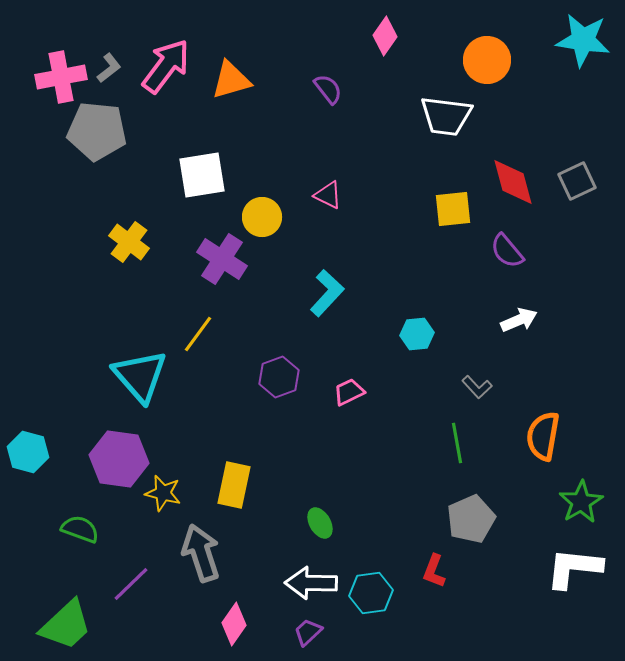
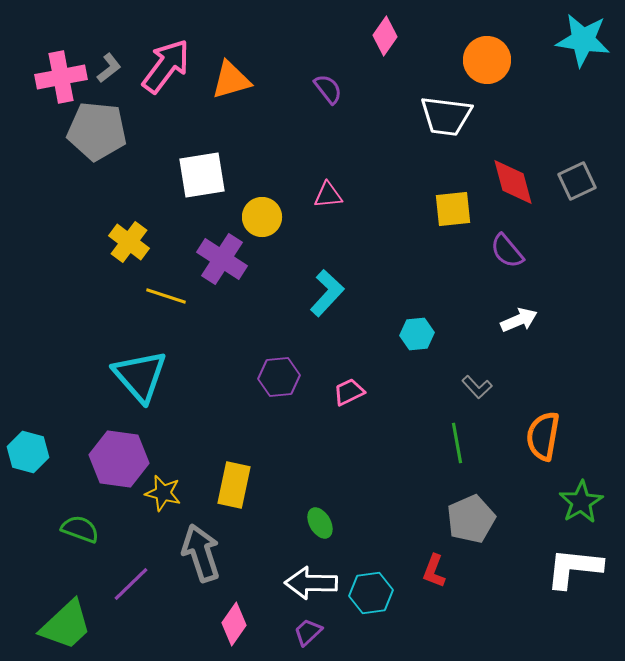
pink triangle at (328, 195): rotated 32 degrees counterclockwise
yellow line at (198, 334): moved 32 px left, 38 px up; rotated 72 degrees clockwise
purple hexagon at (279, 377): rotated 15 degrees clockwise
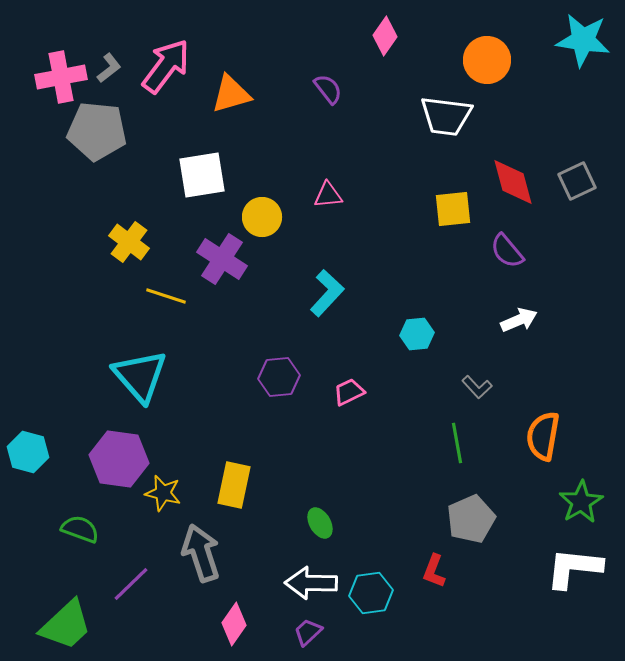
orange triangle at (231, 80): moved 14 px down
